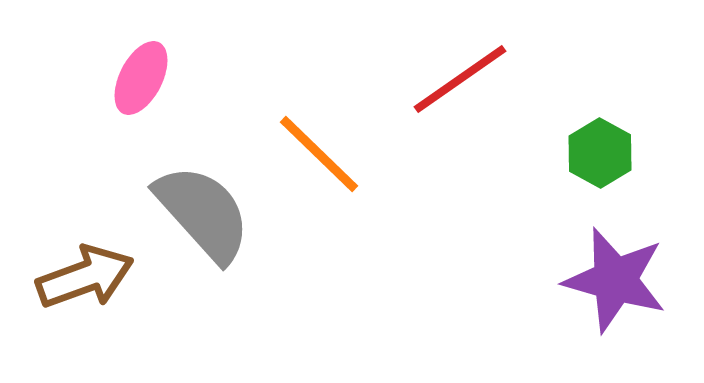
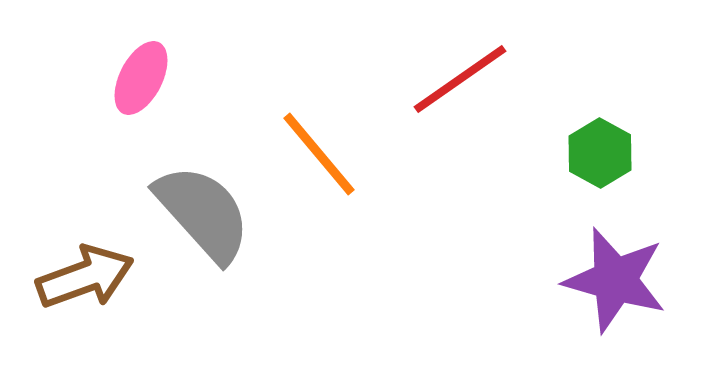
orange line: rotated 6 degrees clockwise
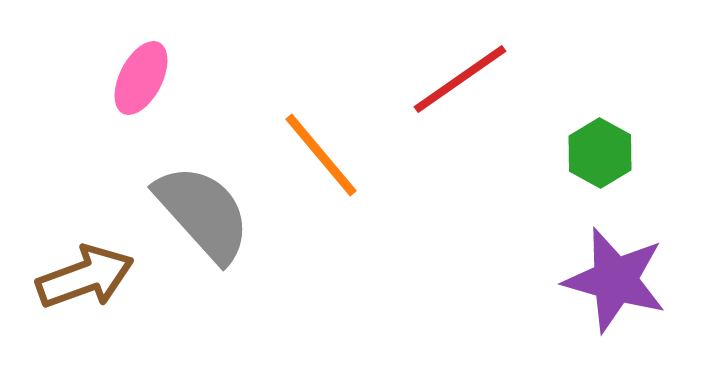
orange line: moved 2 px right, 1 px down
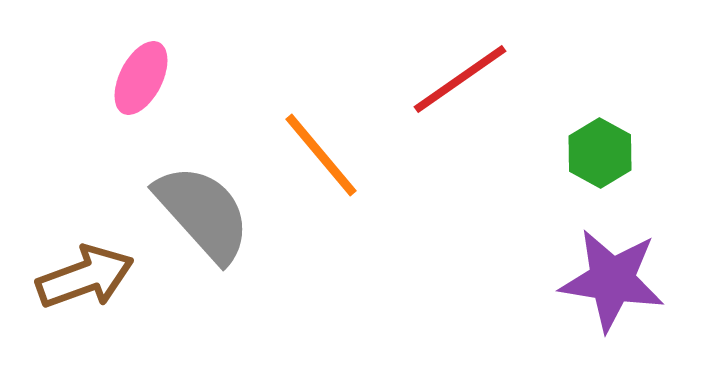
purple star: moved 3 px left; rotated 7 degrees counterclockwise
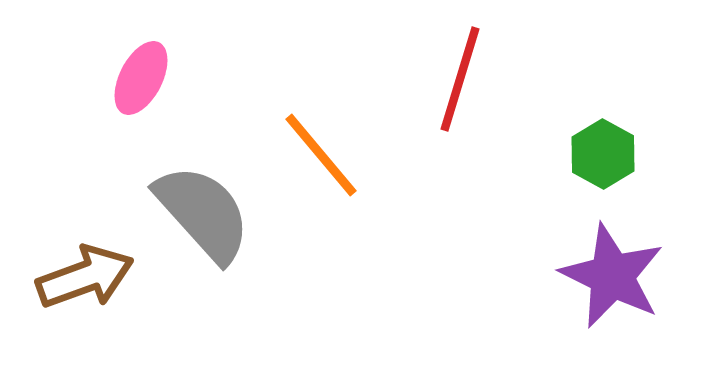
red line: rotated 38 degrees counterclockwise
green hexagon: moved 3 px right, 1 px down
purple star: moved 4 px up; rotated 17 degrees clockwise
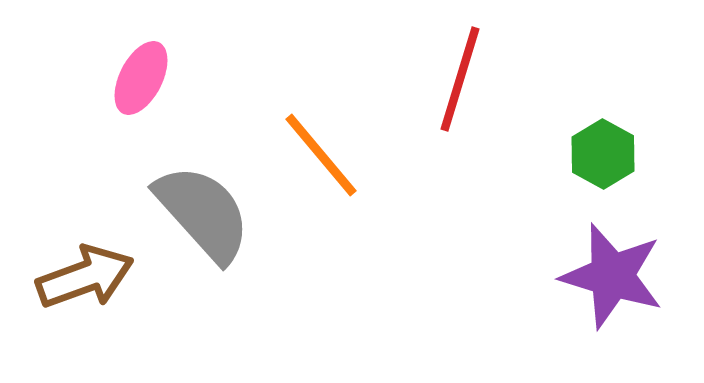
purple star: rotated 9 degrees counterclockwise
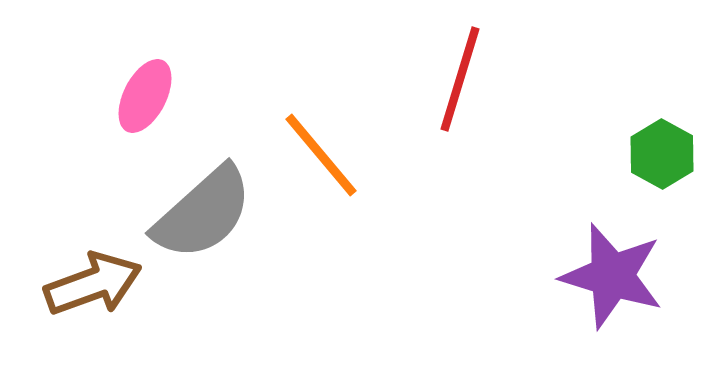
pink ellipse: moved 4 px right, 18 px down
green hexagon: moved 59 px right
gray semicircle: rotated 90 degrees clockwise
brown arrow: moved 8 px right, 7 px down
